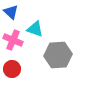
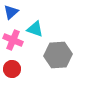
blue triangle: rotated 35 degrees clockwise
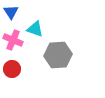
blue triangle: rotated 21 degrees counterclockwise
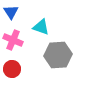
cyan triangle: moved 6 px right, 2 px up
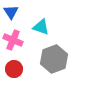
gray hexagon: moved 4 px left, 4 px down; rotated 16 degrees counterclockwise
red circle: moved 2 px right
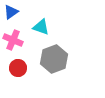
blue triangle: rotated 28 degrees clockwise
red circle: moved 4 px right, 1 px up
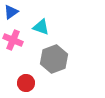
red circle: moved 8 px right, 15 px down
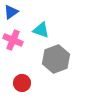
cyan triangle: moved 3 px down
gray hexagon: moved 2 px right
red circle: moved 4 px left
